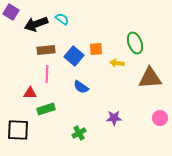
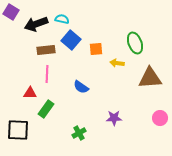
cyan semicircle: rotated 24 degrees counterclockwise
blue square: moved 3 px left, 16 px up
green rectangle: rotated 36 degrees counterclockwise
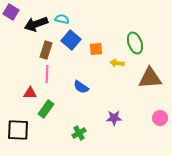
brown rectangle: rotated 66 degrees counterclockwise
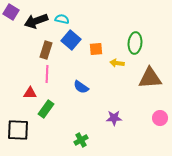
black arrow: moved 3 px up
green ellipse: rotated 25 degrees clockwise
green cross: moved 2 px right, 7 px down
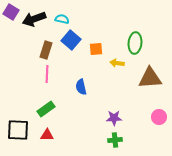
black arrow: moved 2 px left, 2 px up
blue semicircle: rotated 42 degrees clockwise
red triangle: moved 17 px right, 42 px down
green rectangle: rotated 18 degrees clockwise
pink circle: moved 1 px left, 1 px up
green cross: moved 34 px right; rotated 24 degrees clockwise
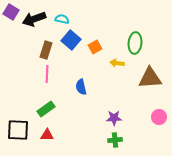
orange square: moved 1 px left, 2 px up; rotated 24 degrees counterclockwise
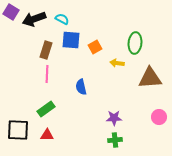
cyan semicircle: rotated 16 degrees clockwise
blue square: rotated 36 degrees counterclockwise
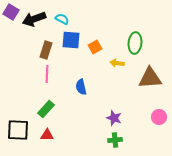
green rectangle: rotated 12 degrees counterclockwise
purple star: rotated 21 degrees clockwise
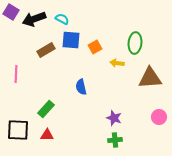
brown rectangle: rotated 42 degrees clockwise
pink line: moved 31 px left
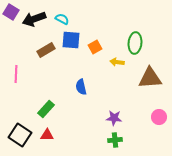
yellow arrow: moved 1 px up
purple star: rotated 14 degrees counterclockwise
black square: moved 2 px right, 5 px down; rotated 30 degrees clockwise
